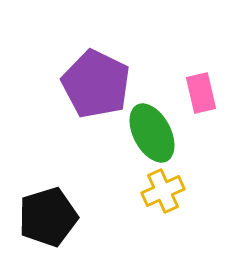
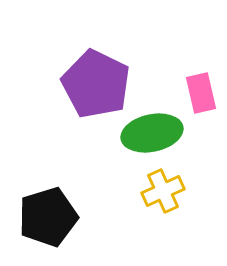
green ellipse: rotated 74 degrees counterclockwise
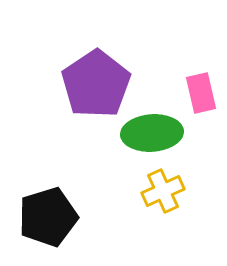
purple pentagon: rotated 12 degrees clockwise
green ellipse: rotated 8 degrees clockwise
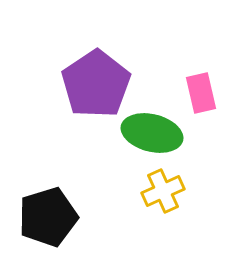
green ellipse: rotated 18 degrees clockwise
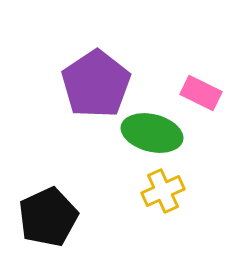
pink rectangle: rotated 51 degrees counterclockwise
black pentagon: rotated 8 degrees counterclockwise
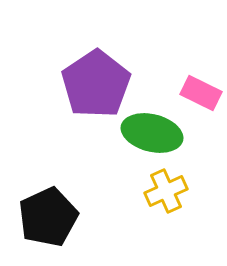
yellow cross: moved 3 px right
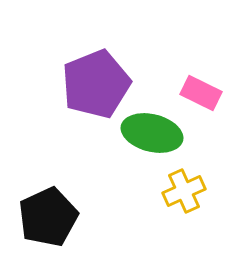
purple pentagon: rotated 12 degrees clockwise
yellow cross: moved 18 px right
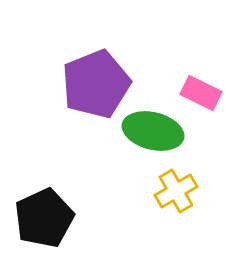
green ellipse: moved 1 px right, 2 px up
yellow cross: moved 8 px left; rotated 6 degrees counterclockwise
black pentagon: moved 4 px left, 1 px down
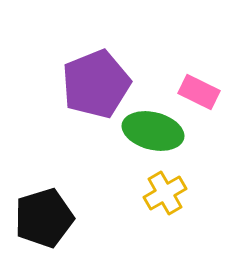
pink rectangle: moved 2 px left, 1 px up
yellow cross: moved 11 px left, 2 px down
black pentagon: rotated 8 degrees clockwise
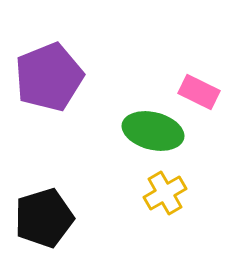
purple pentagon: moved 47 px left, 7 px up
